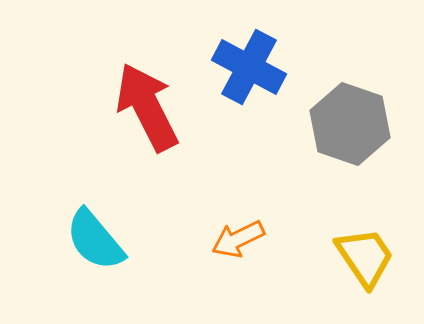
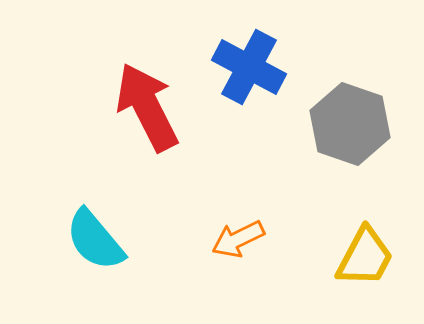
yellow trapezoid: rotated 62 degrees clockwise
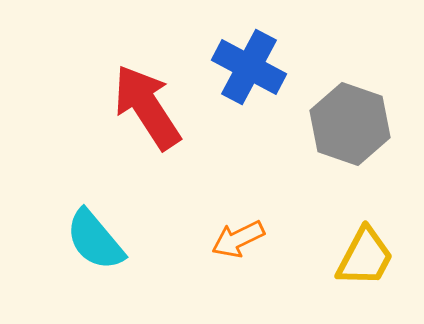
red arrow: rotated 6 degrees counterclockwise
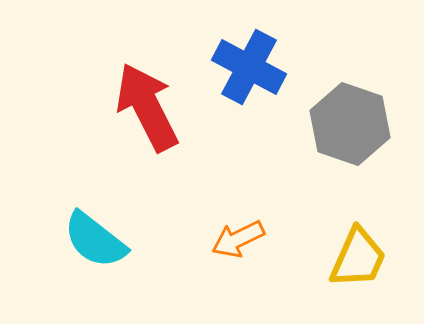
red arrow: rotated 6 degrees clockwise
cyan semicircle: rotated 12 degrees counterclockwise
yellow trapezoid: moved 7 px left, 1 px down; rotated 4 degrees counterclockwise
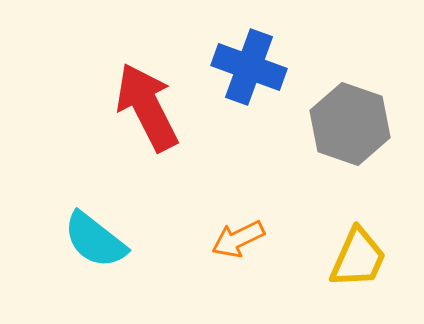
blue cross: rotated 8 degrees counterclockwise
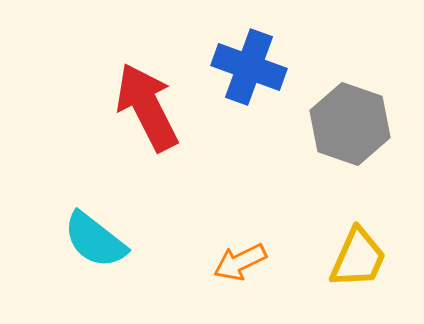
orange arrow: moved 2 px right, 23 px down
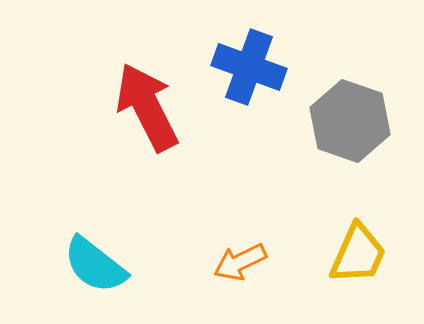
gray hexagon: moved 3 px up
cyan semicircle: moved 25 px down
yellow trapezoid: moved 4 px up
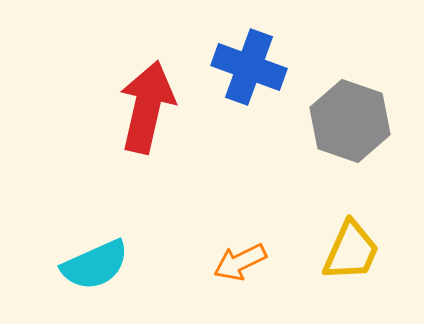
red arrow: rotated 40 degrees clockwise
yellow trapezoid: moved 7 px left, 3 px up
cyan semicircle: rotated 62 degrees counterclockwise
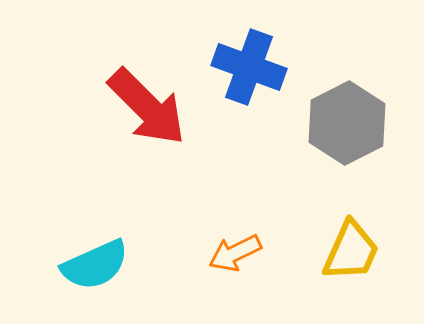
red arrow: rotated 122 degrees clockwise
gray hexagon: moved 3 px left, 2 px down; rotated 14 degrees clockwise
orange arrow: moved 5 px left, 9 px up
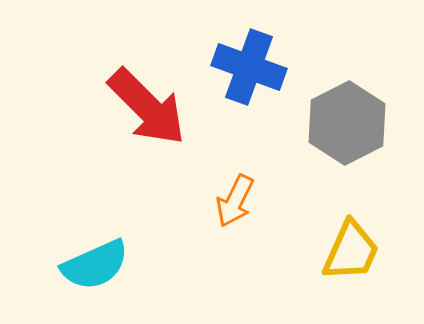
orange arrow: moved 52 px up; rotated 38 degrees counterclockwise
